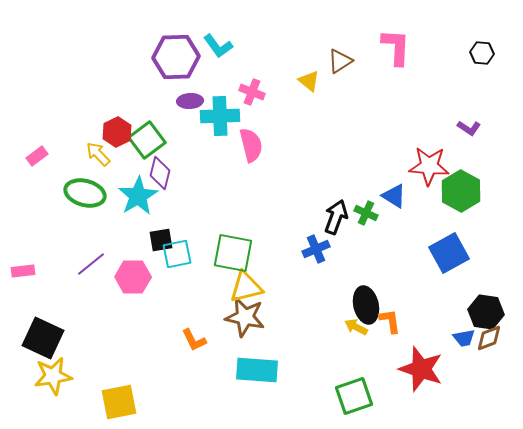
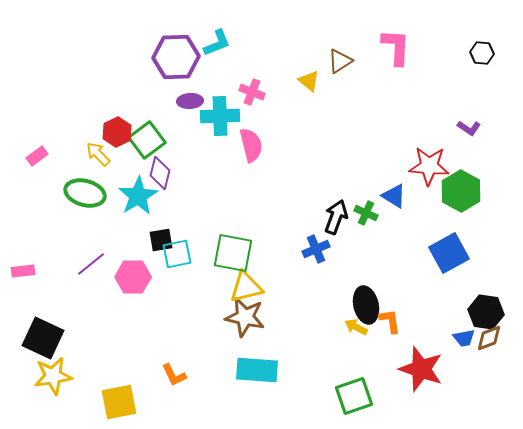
cyan L-shape at (218, 46): moved 1 px left, 3 px up; rotated 76 degrees counterclockwise
orange L-shape at (194, 340): moved 20 px left, 35 px down
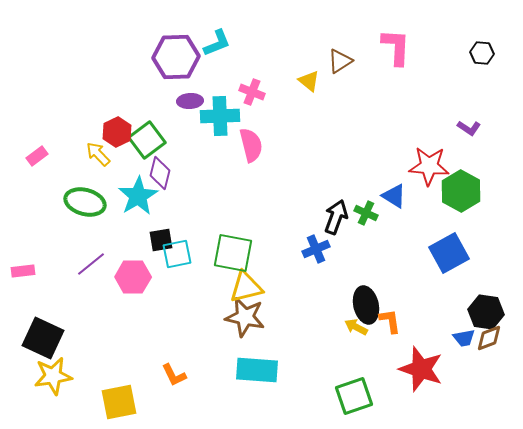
green ellipse at (85, 193): moved 9 px down
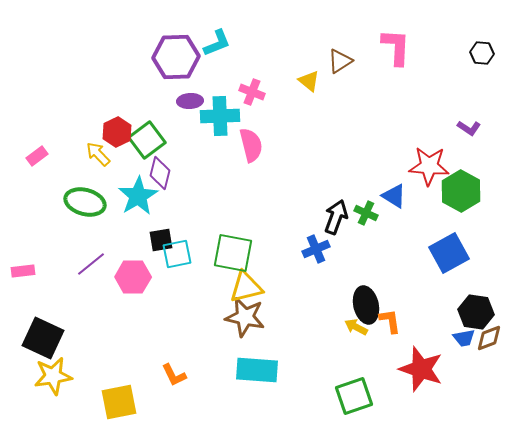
black hexagon at (486, 312): moved 10 px left
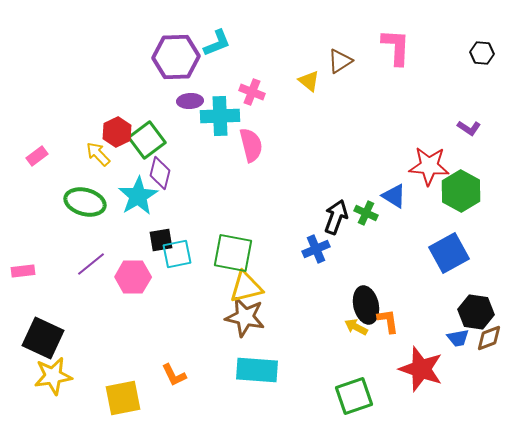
orange L-shape at (390, 321): moved 2 px left
blue trapezoid at (464, 338): moved 6 px left
yellow square at (119, 402): moved 4 px right, 4 px up
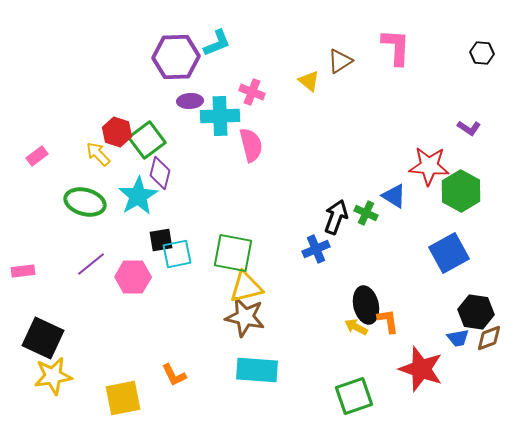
red hexagon at (117, 132): rotated 16 degrees counterclockwise
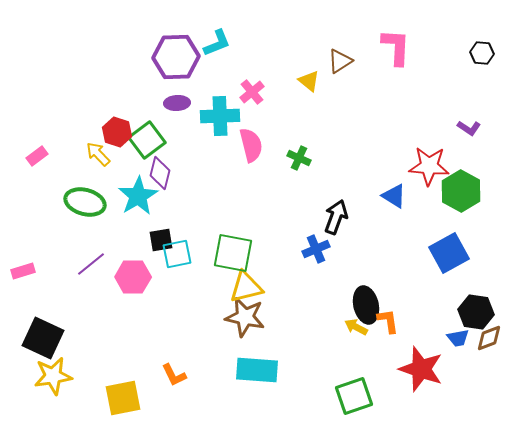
pink cross at (252, 92): rotated 30 degrees clockwise
purple ellipse at (190, 101): moved 13 px left, 2 px down
green cross at (366, 213): moved 67 px left, 55 px up
pink rectangle at (23, 271): rotated 10 degrees counterclockwise
